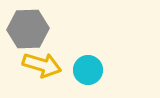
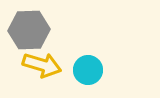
gray hexagon: moved 1 px right, 1 px down
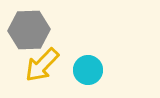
yellow arrow: rotated 117 degrees clockwise
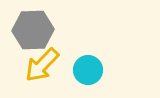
gray hexagon: moved 4 px right
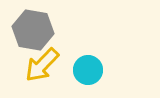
gray hexagon: rotated 12 degrees clockwise
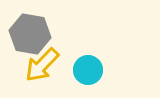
gray hexagon: moved 3 px left, 4 px down
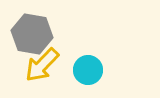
gray hexagon: moved 2 px right
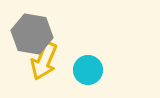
yellow arrow: moved 2 px right, 4 px up; rotated 21 degrees counterclockwise
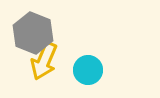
gray hexagon: moved 1 px right, 1 px up; rotated 12 degrees clockwise
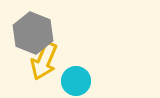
cyan circle: moved 12 px left, 11 px down
